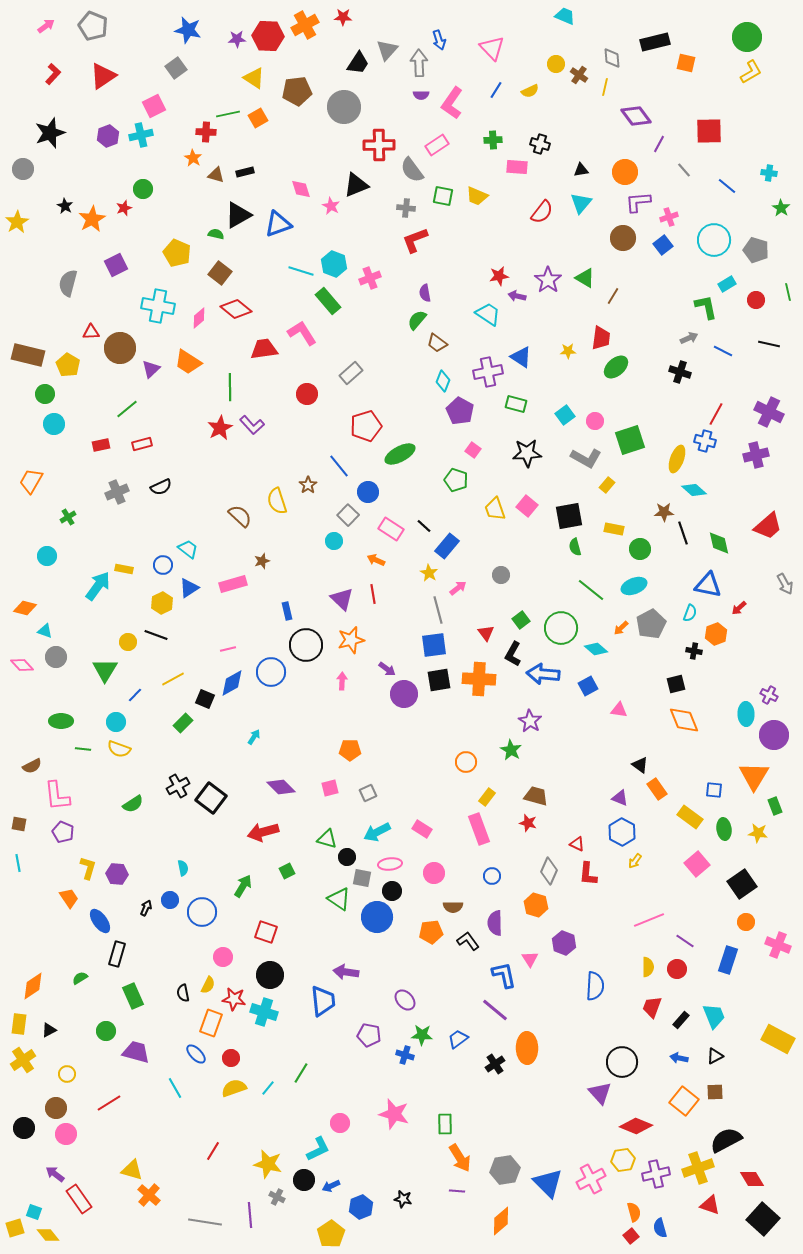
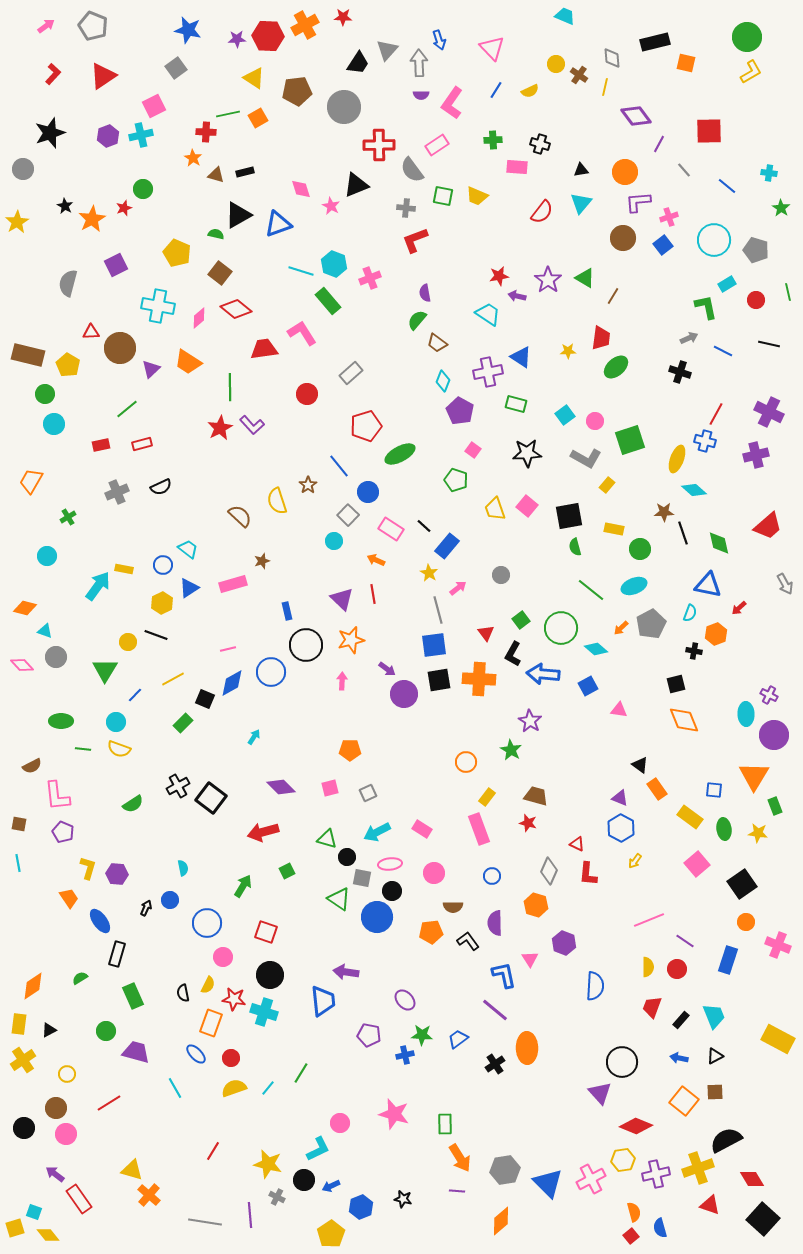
blue hexagon at (622, 832): moved 1 px left, 4 px up
blue circle at (202, 912): moved 5 px right, 11 px down
blue cross at (405, 1055): rotated 30 degrees counterclockwise
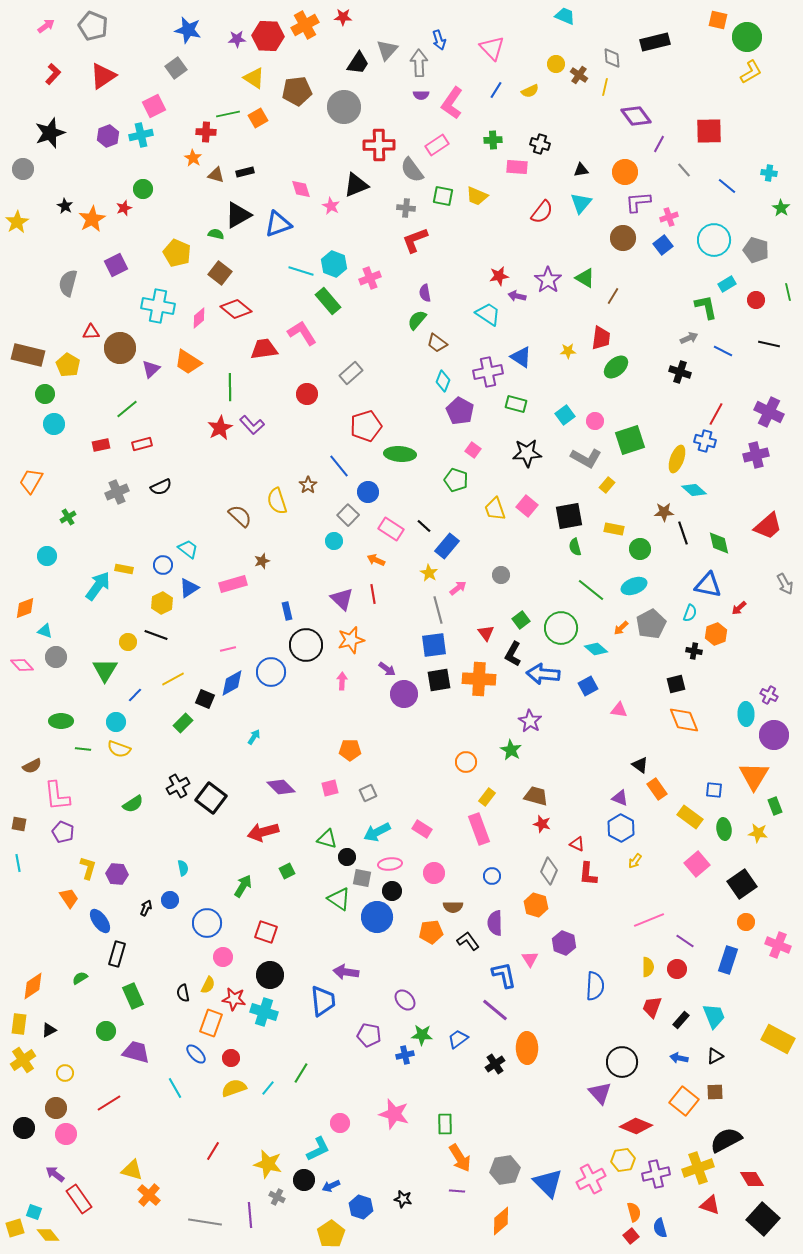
orange square at (686, 63): moved 32 px right, 43 px up
green ellipse at (400, 454): rotated 32 degrees clockwise
orange diamond at (25, 608): rotated 35 degrees counterclockwise
red star at (528, 823): moved 14 px right, 1 px down
yellow circle at (67, 1074): moved 2 px left, 1 px up
blue hexagon at (361, 1207): rotated 20 degrees counterclockwise
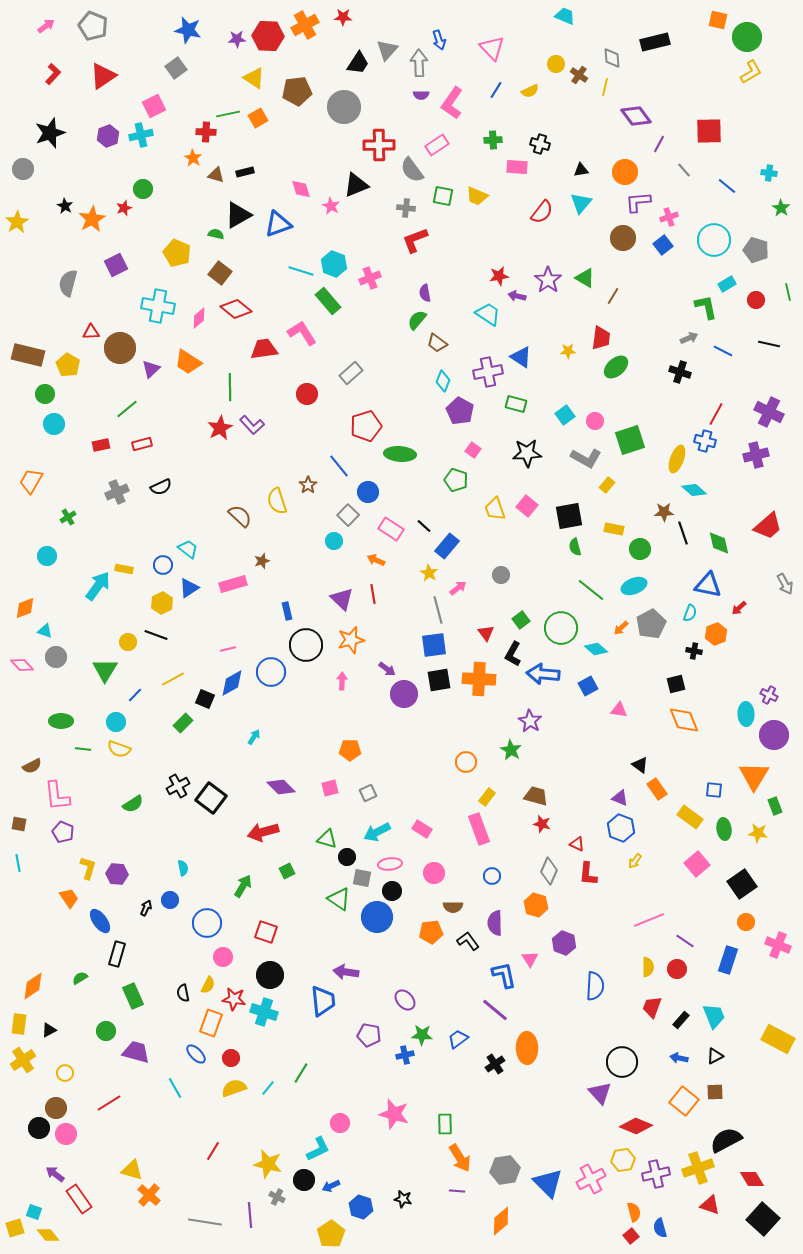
blue hexagon at (621, 828): rotated 8 degrees counterclockwise
black circle at (24, 1128): moved 15 px right
